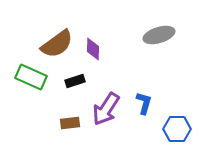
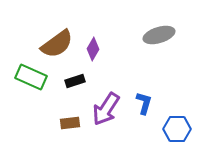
purple diamond: rotated 30 degrees clockwise
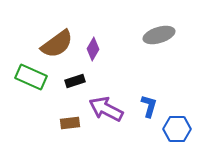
blue L-shape: moved 5 px right, 3 px down
purple arrow: rotated 84 degrees clockwise
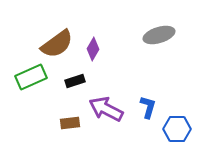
green rectangle: rotated 48 degrees counterclockwise
blue L-shape: moved 1 px left, 1 px down
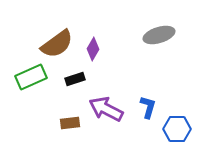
black rectangle: moved 2 px up
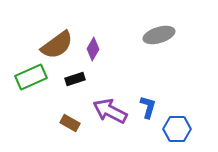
brown semicircle: moved 1 px down
purple arrow: moved 4 px right, 2 px down
brown rectangle: rotated 36 degrees clockwise
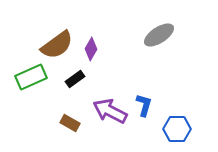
gray ellipse: rotated 16 degrees counterclockwise
purple diamond: moved 2 px left
black rectangle: rotated 18 degrees counterclockwise
blue L-shape: moved 4 px left, 2 px up
